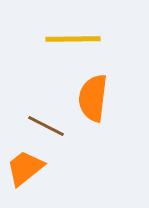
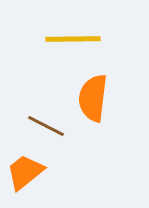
orange trapezoid: moved 4 px down
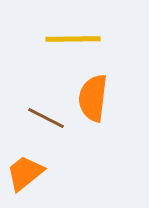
brown line: moved 8 px up
orange trapezoid: moved 1 px down
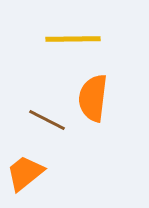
brown line: moved 1 px right, 2 px down
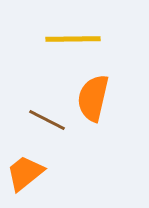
orange semicircle: rotated 6 degrees clockwise
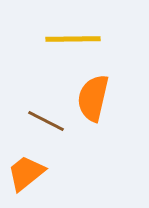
brown line: moved 1 px left, 1 px down
orange trapezoid: moved 1 px right
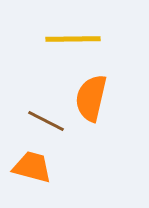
orange semicircle: moved 2 px left
orange trapezoid: moved 6 px right, 6 px up; rotated 54 degrees clockwise
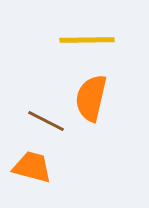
yellow line: moved 14 px right, 1 px down
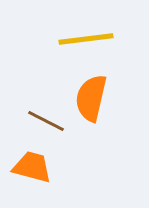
yellow line: moved 1 px left, 1 px up; rotated 6 degrees counterclockwise
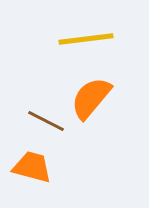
orange semicircle: rotated 27 degrees clockwise
